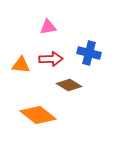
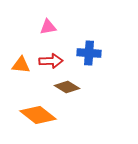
blue cross: rotated 10 degrees counterclockwise
red arrow: moved 2 px down
brown diamond: moved 2 px left, 2 px down
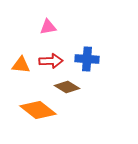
blue cross: moved 2 px left, 6 px down
orange diamond: moved 5 px up
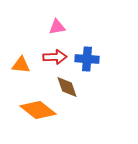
pink triangle: moved 9 px right
red arrow: moved 4 px right, 4 px up
brown diamond: rotated 40 degrees clockwise
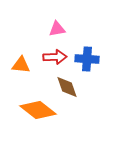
pink triangle: moved 2 px down
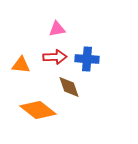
brown diamond: moved 2 px right
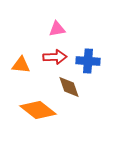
blue cross: moved 1 px right, 2 px down
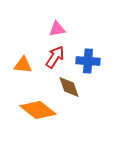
red arrow: rotated 55 degrees counterclockwise
orange triangle: moved 2 px right
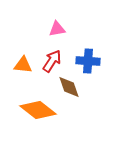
red arrow: moved 3 px left, 4 px down
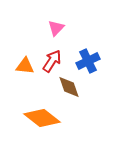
pink triangle: moved 1 px left, 1 px up; rotated 36 degrees counterclockwise
blue cross: rotated 30 degrees counterclockwise
orange triangle: moved 2 px right, 1 px down
orange diamond: moved 4 px right, 8 px down
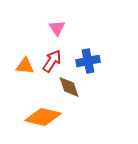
pink triangle: moved 1 px right; rotated 18 degrees counterclockwise
blue cross: rotated 15 degrees clockwise
orange diamond: moved 1 px right, 1 px up; rotated 24 degrees counterclockwise
